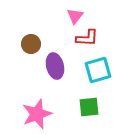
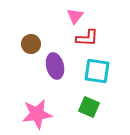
cyan square: moved 1 px left, 1 px down; rotated 24 degrees clockwise
green square: rotated 30 degrees clockwise
pink star: rotated 12 degrees clockwise
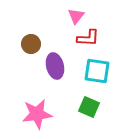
pink triangle: moved 1 px right
red L-shape: moved 1 px right
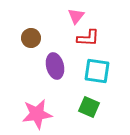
brown circle: moved 6 px up
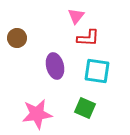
brown circle: moved 14 px left
green square: moved 4 px left, 1 px down
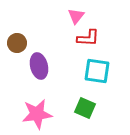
brown circle: moved 5 px down
purple ellipse: moved 16 px left
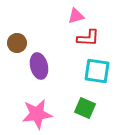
pink triangle: rotated 36 degrees clockwise
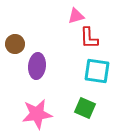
red L-shape: moved 1 px right; rotated 85 degrees clockwise
brown circle: moved 2 px left, 1 px down
purple ellipse: moved 2 px left; rotated 20 degrees clockwise
